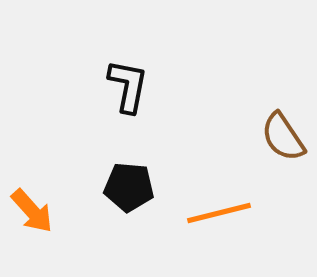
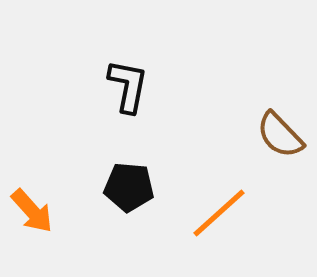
brown semicircle: moved 3 px left, 2 px up; rotated 10 degrees counterclockwise
orange line: rotated 28 degrees counterclockwise
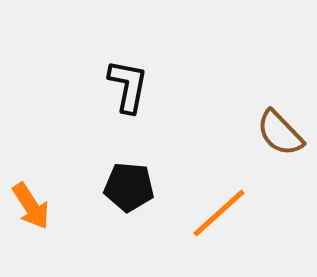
brown semicircle: moved 2 px up
orange arrow: moved 1 px left, 5 px up; rotated 9 degrees clockwise
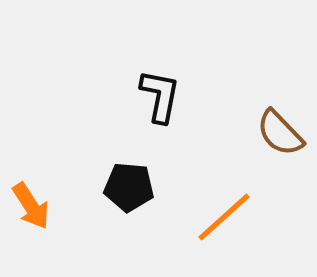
black L-shape: moved 32 px right, 10 px down
orange line: moved 5 px right, 4 px down
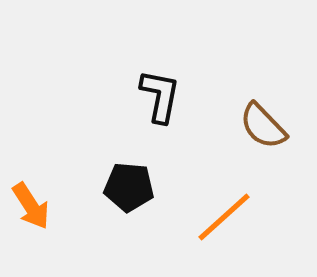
brown semicircle: moved 17 px left, 7 px up
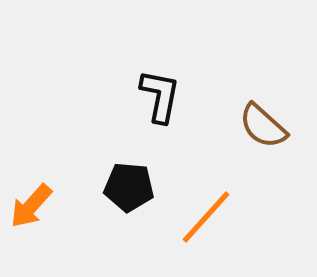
brown semicircle: rotated 4 degrees counterclockwise
orange arrow: rotated 75 degrees clockwise
orange line: moved 18 px left; rotated 6 degrees counterclockwise
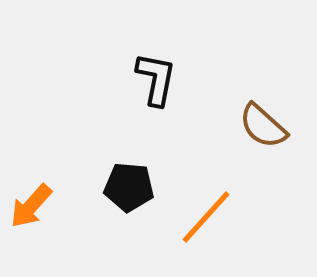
black L-shape: moved 4 px left, 17 px up
